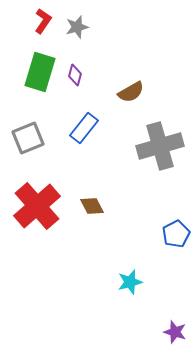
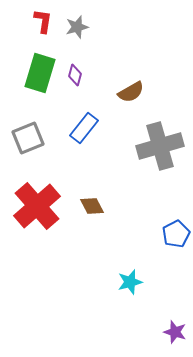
red L-shape: rotated 25 degrees counterclockwise
green rectangle: moved 1 px down
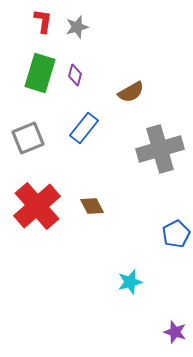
gray cross: moved 3 px down
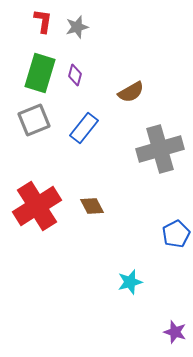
gray square: moved 6 px right, 18 px up
red cross: rotated 9 degrees clockwise
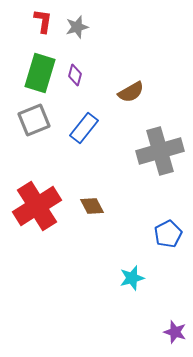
gray cross: moved 2 px down
blue pentagon: moved 8 px left
cyan star: moved 2 px right, 4 px up
